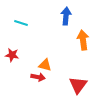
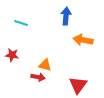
orange arrow: rotated 72 degrees counterclockwise
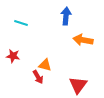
red star: moved 1 px right, 1 px down
red arrow: rotated 48 degrees clockwise
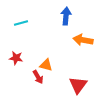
cyan line: rotated 32 degrees counterclockwise
red star: moved 3 px right, 2 px down
orange triangle: moved 1 px right
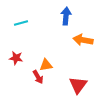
orange triangle: rotated 24 degrees counterclockwise
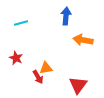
red star: rotated 16 degrees clockwise
orange triangle: moved 3 px down
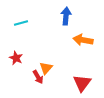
orange triangle: rotated 40 degrees counterclockwise
red triangle: moved 4 px right, 2 px up
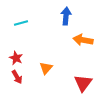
red arrow: moved 21 px left
red triangle: moved 1 px right
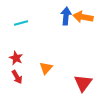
orange arrow: moved 23 px up
